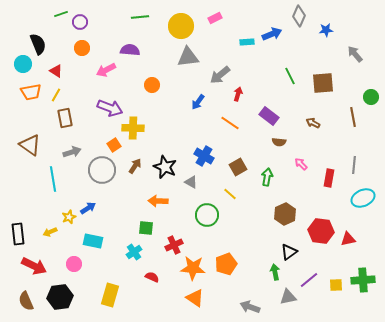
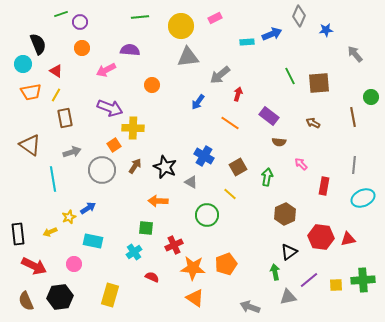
brown square at (323, 83): moved 4 px left
red rectangle at (329, 178): moved 5 px left, 8 px down
red hexagon at (321, 231): moved 6 px down
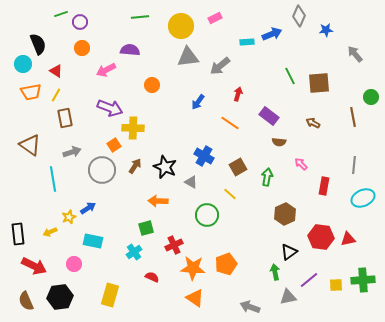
gray arrow at (220, 75): moved 9 px up
green square at (146, 228): rotated 21 degrees counterclockwise
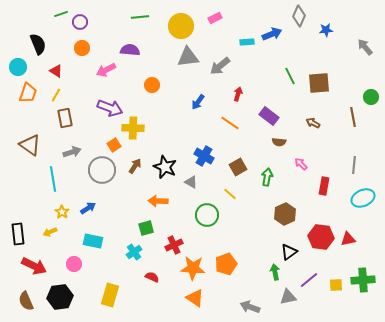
gray arrow at (355, 54): moved 10 px right, 7 px up
cyan circle at (23, 64): moved 5 px left, 3 px down
orange trapezoid at (31, 92): moved 3 px left, 1 px down; rotated 60 degrees counterclockwise
yellow star at (69, 217): moved 7 px left, 5 px up; rotated 16 degrees counterclockwise
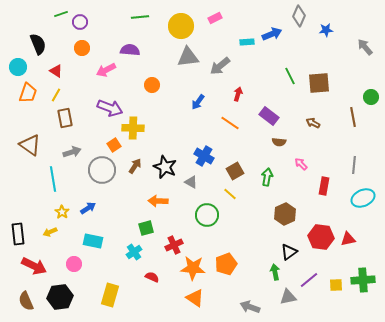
brown square at (238, 167): moved 3 px left, 4 px down
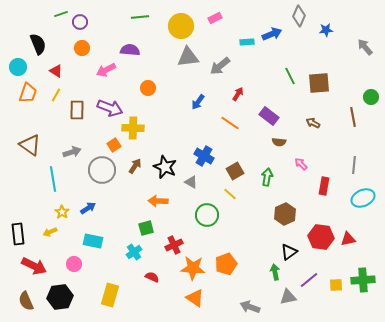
orange circle at (152, 85): moved 4 px left, 3 px down
red arrow at (238, 94): rotated 16 degrees clockwise
brown rectangle at (65, 118): moved 12 px right, 8 px up; rotated 12 degrees clockwise
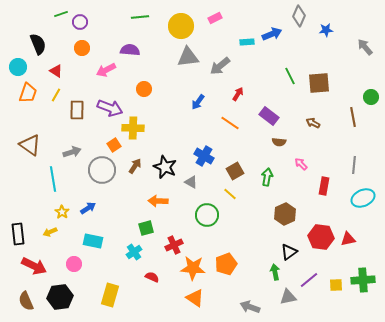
orange circle at (148, 88): moved 4 px left, 1 px down
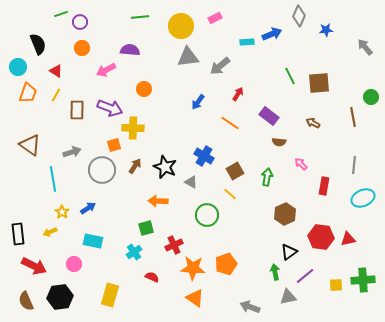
orange square at (114, 145): rotated 16 degrees clockwise
purple line at (309, 280): moved 4 px left, 4 px up
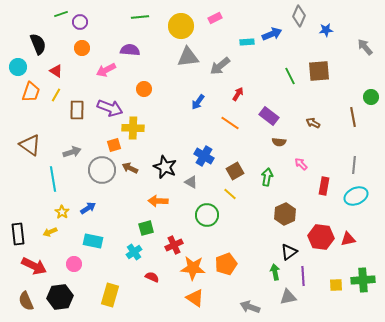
brown square at (319, 83): moved 12 px up
orange trapezoid at (28, 93): moved 3 px right, 1 px up
brown arrow at (135, 166): moved 5 px left, 2 px down; rotated 98 degrees counterclockwise
cyan ellipse at (363, 198): moved 7 px left, 2 px up
purple line at (305, 276): moved 2 px left; rotated 54 degrees counterclockwise
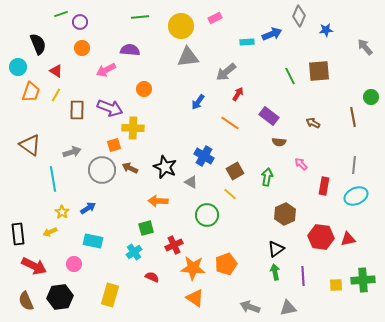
gray arrow at (220, 66): moved 6 px right, 6 px down
black triangle at (289, 252): moved 13 px left, 3 px up
gray triangle at (288, 297): moved 11 px down
